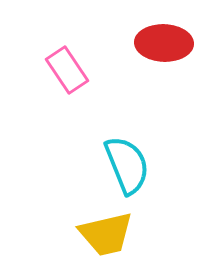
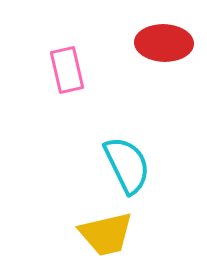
pink rectangle: rotated 21 degrees clockwise
cyan semicircle: rotated 4 degrees counterclockwise
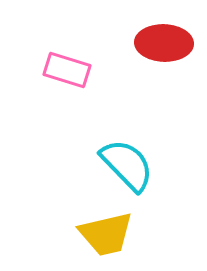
pink rectangle: rotated 60 degrees counterclockwise
cyan semicircle: rotated 18 degrees counterclockwise
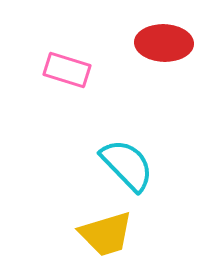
yellow trapezoid: rotated 4 degrees counterclockwise
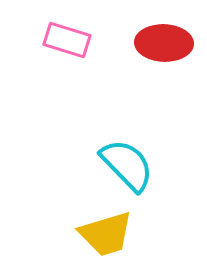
pink rectangle: moved 30 px up
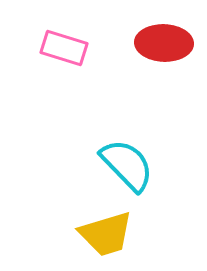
pink rectangle: moved 3 px left, 8 px down
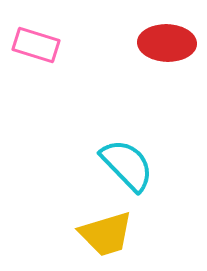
red ellipse: moved 3 px right
pink rectangle: moved 28 px left, 3 px up
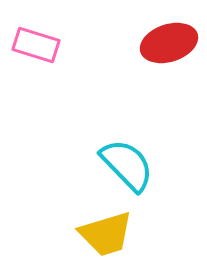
red ellipse: moved 2 px right; rotated 20 degrees counterclockwise
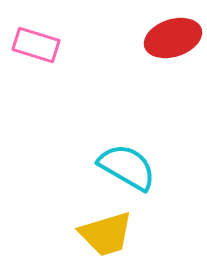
red ellipse: moved 4 px right, 5 px up
cyan semicircle: moved 2 px down; rotated 16 degrees counterclockwise
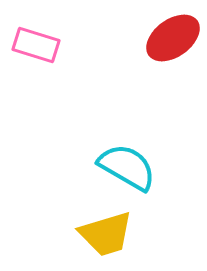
red ellipse: rotated 18 degrees counterclockwise
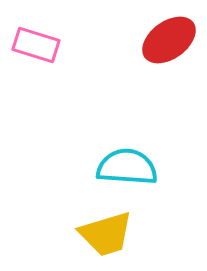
red ellipse: moved 4 px left, 2 px down
cyan semicircle: rotated 26 degrees counterclockwise
